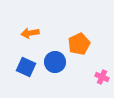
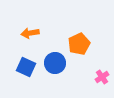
blue circle: moved 1 px down
pink cross: rotated 32 degrees clockwise
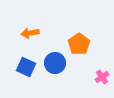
orange pentagon: rotated 10 degrees counterclockwise
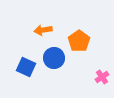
orange arrow: moved 13 px right, 3 px up
orange pentagon: moved 3 px up
blue circle: moved 1 px left, 5 px up
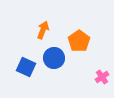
orange arrow: rotated 120 degrees clockwise
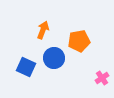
orange pentagon: rotated 25 degrees clockwise
pink cross: moved 1 px down
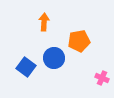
orange arrow: moved 1 px right, 8 px up; rotated 18 degrees counterclockwise
blue square: rotated 12 degrees clockwise
pink cross: rotated 32 degrees counterclockwise
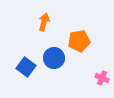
orange arrow: rotated 12 degrees clockwise
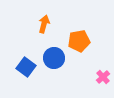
orange arrow: moved 2 px down
pink cross: moved 1 px right, 1 px up; rotated 24 degrees clockwise
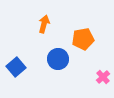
orange pentagon: moved 4 px right, 2 px up
blue circle: moved 4 px right, 1 px down
blue square: moved 10 px left; rotated 12 degrees clockwise
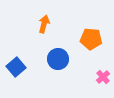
orange pentagon: moved 8 px right; rotated 15 degrees clockwise
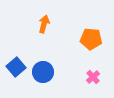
blue circle: moved 15 px left, 13 px down
pink cross: moved 10 px left
